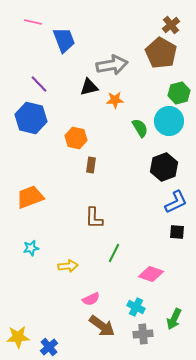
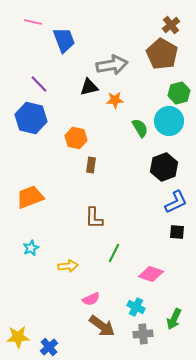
brown pentagon: moved 1 px right, 1 px down
cyan star: rotated 14 degrees counterclockwise
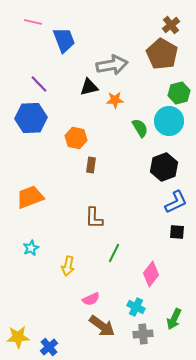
blue hexagon: rotated 16 degrees counterclockwise
yellow arrow: rotated 108 degrees clockwise
pink diamond: rotated 70 degrees counterclockwise
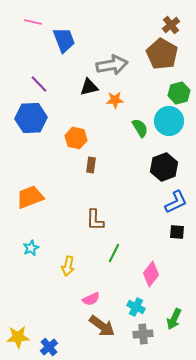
brown L-shape: moved 1 px right, 2 px down
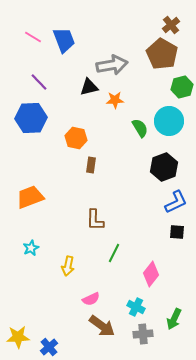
pink line: moved 15 px down; rotated 18 degrees clockwise
purple line: moved 2 px up
green hexagon: moved 3 px right, 6 px up
